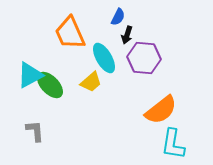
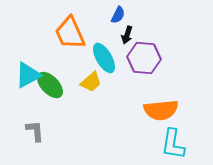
blue semicircle: moved 2 px up
cyan triangle: moved 2 px left
orange semicircle: rotated 32 degrees clockwise
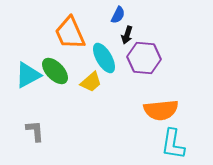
green ellipse: moved 5 px right, 14 px up
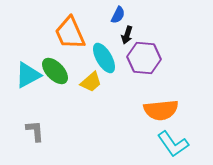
cyan L-shape: rotated 44 degrees counterclockwise
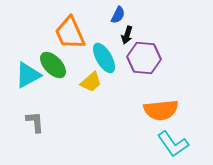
green ellipse: moved 2 px left, 6 px up
gray L-shape: moved 9 px up
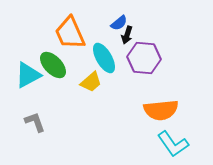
blue semicircle: moved 1 px right, 8 px down; rotated 24 degrees clockwise
gray L-shape: rotated 15 degrees counterclockwise
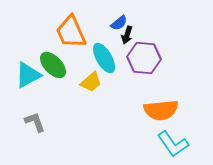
orange trapezoid: moved 1 px right, 1 px up
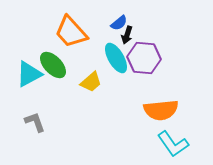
orange trapezoid: rotated 18 degrees counterclockwise
cyan ellipse: moved 12 px right
cyan triangle: moved 1 px right, 1 px up
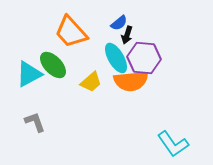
orange semicircle: moved 30 px left, 29 px up
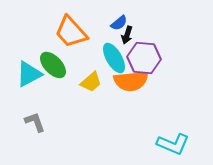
cyan ellipse: moved 2 px left
cyan L-shape: rotated 32 degrees counterclockwise
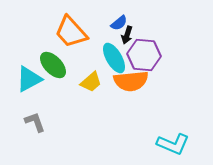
purple hexagon: moved 3 px up
cyan triangle: moved 5 px down
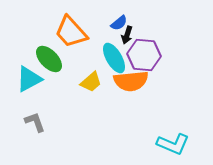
green ellipse: moved 4 px left, 6 px up
